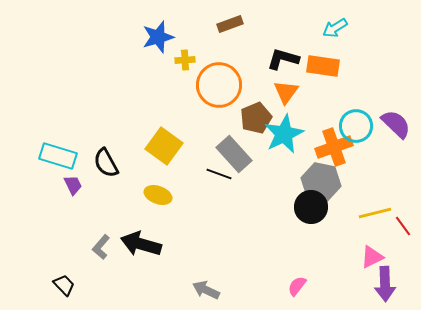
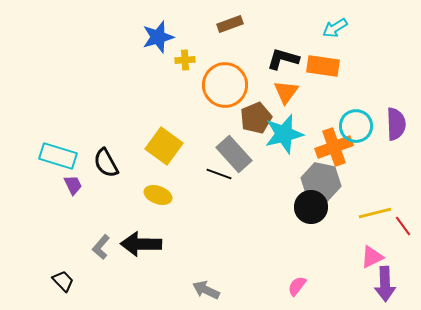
orange circle: moved 6 px right
purple semicircle: rotated 44 degrees clockwise
cyan star: rotated 12 degrees clockwise
black arrow: rotated 15 degrees counterclockwise
black trapezoid: moved 1 px left, 4 px up
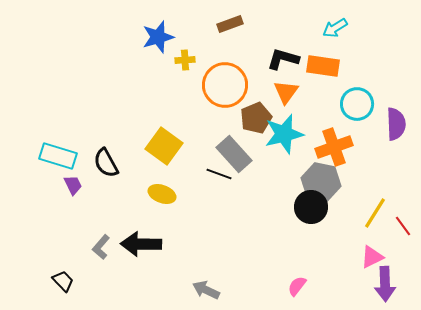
cyan circle: moved 1 px right, 22 px up
yellow ellipse: moved 4 px right, 1 px up
yellow line: rotated 44 degrees counterclockwise
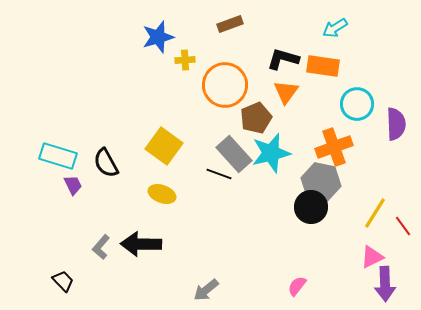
cyan star: moved 13 px left, 19 px down
gray arrow: rotated 64 degrees counterclockwise
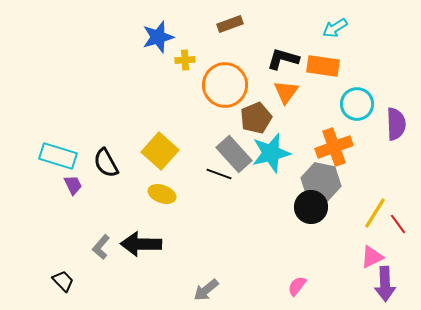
yellow square: moved 4 px left, 5 px down; rotated 6 degrees clockwise
red line: moved 5 px left, 2 px up
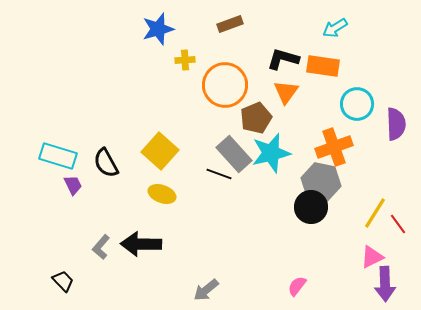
blue star: moved 8 px up
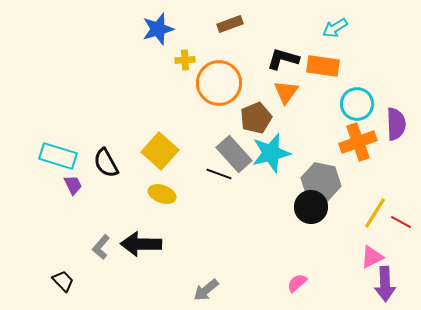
orange circle: moved 6 px left, 2 px up
orange cross: moved 24 px right, 5 px up
red line: moved 3 px right, 2 px up; rotated 25 degrees counterclockwise
pink semicircle: moved 3 px up; rotated 10 degrees clockwise
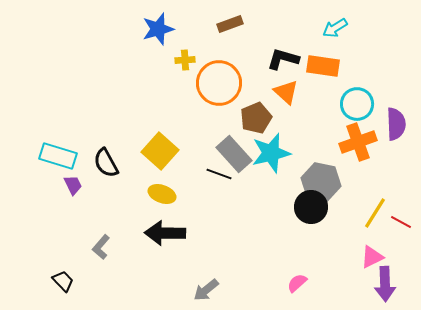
orange triangle: rotated 24 degrees counterclockwise
black arrow: moved 24 px right, 11 px up
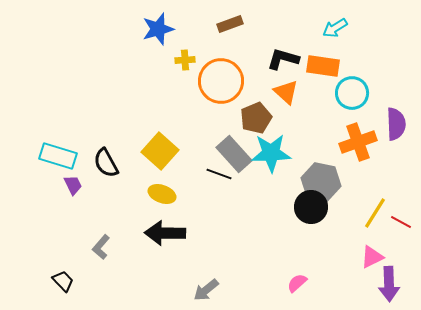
orange circle: moved 2 px right, 2 px up
cyan circle: moved 5 px left, 11 px up
cyan star: rotated 12 degrees clockwise
purple arrow: moved 4 px right
